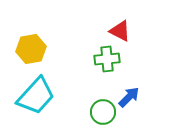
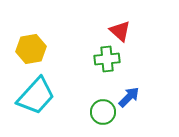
red triangle: rotated 15 degrees clockwise
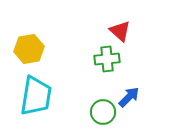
yellow hexagon: moved 2 px left
cyan trapezoid: rotated 33 degrees counterclockwise
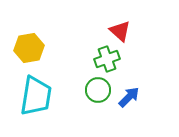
yellow hexagon: moved 1 px up
green cross: rotated 15 degrees counterclockwise
green circle: moved 5 px left, 22 px up
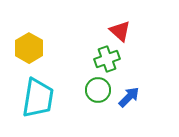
yellow hexagon: rotated 20 degrees counterclockwise
cyan trapezoid: moved 2 px right, 2 px down
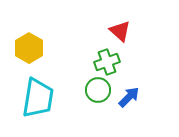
green cross: moved 3 px down
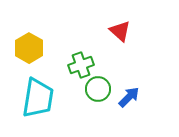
green cross: moved 26 px left, 3 px down
green circle: moved 1 px up
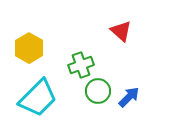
red triangle: moved 1 px right
green circle: moved 2 px down
cyan trapezoid: rotated 36 degrees clockwise
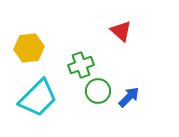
yellow hexagon: rotated 24 degrees clockwise
